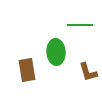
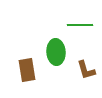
brown L-shape: moved 2 px left, 2 px up
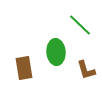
green line: rotated 45 degrees clockwise
brown rectangle: moved 3 px left, 2 px up
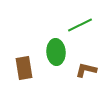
green line: rotated 70 degrees counterclockwise
brown L-shape: rotated 120 degrees clockwise
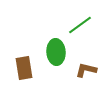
green line: rotated 10 degrees counterclockwise
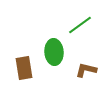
green ellipse: moved 2 px left
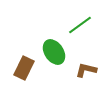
green ellipse: rotated 30 degrees counterclockwise
brown rectangle: rotated 35 degrees clockwise
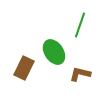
green line: rotated 35 degrees counterclockwise
brown L-shape: moved 6 px left, 4 px down
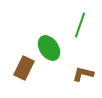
green ellipse: moved 5 px left, 4 px up
brown L-shape: moved 3 px right
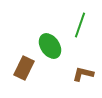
green ellipse: moved 1 px right, 2 px up
